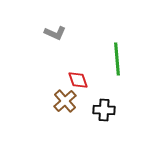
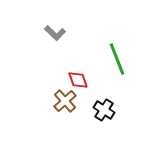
gray L-shape: rotated 20 degrees clockwise
green line: rotated 16 degrees counterclockwise
black cross: rotated 30 degrees clockwise
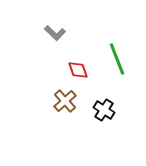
red diamond: moved 10 px up
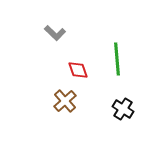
green line: rotated 16 degrees clockwise
black cross: moved 19 px right, 1 px up
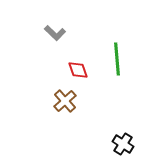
black cross: moved 35 px down
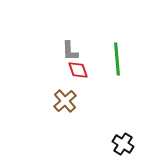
gray L-shape: moved 15 px right, 18 px down; rotated 45 degrees clockwise
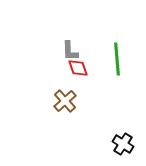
red diamond: moved 2 px up
